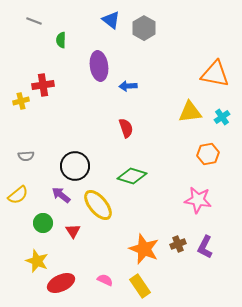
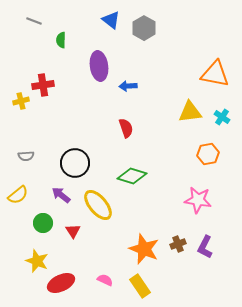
cyan cross: rotated 21 degrees counterclockwise
black circle: moved 3 px up
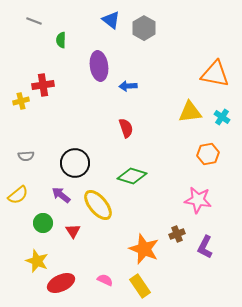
brown cross: moved 1 px left, 10 px up
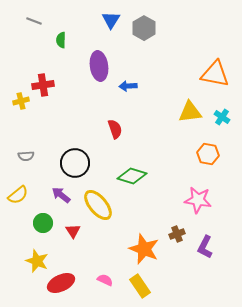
blue triangle: rotated 24 degrees clockwise
red semicircle: moved 11 px left, 1 px down
orange hexagon: rotated 20 degrees clockwise
